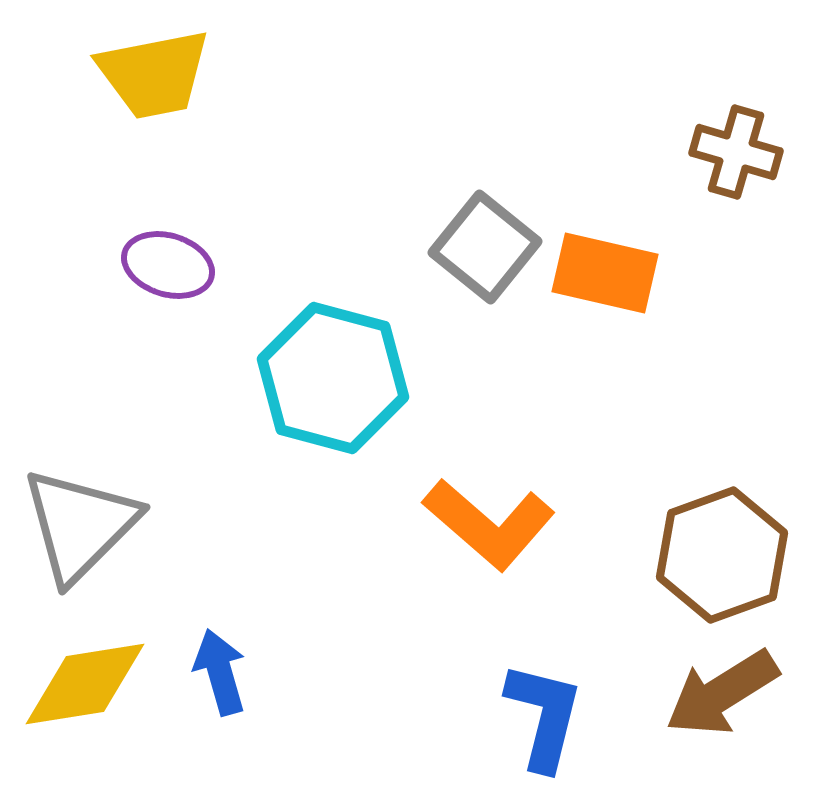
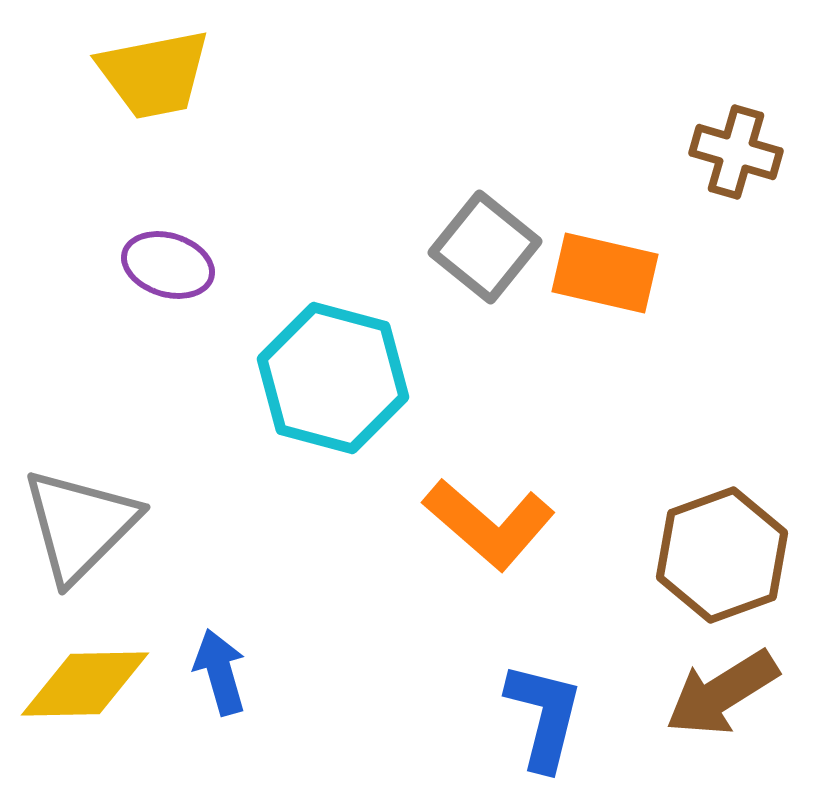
yellow diamond: rotated 8 degrees clockwise
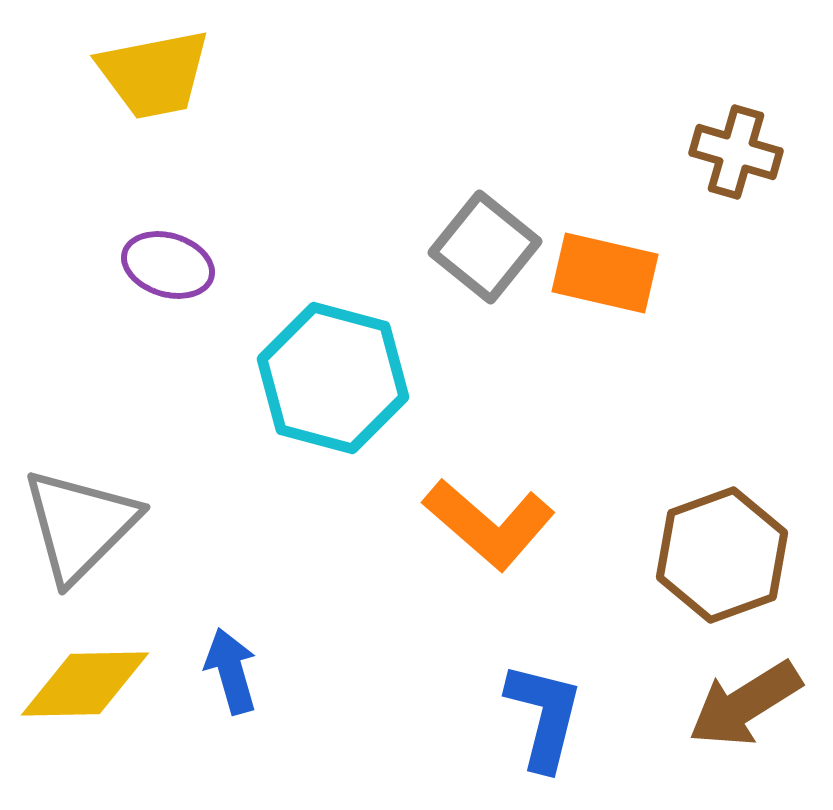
blue arrow: moved 11 px right, 1 px up
brown arrow: moved 23 px right, 11 px down
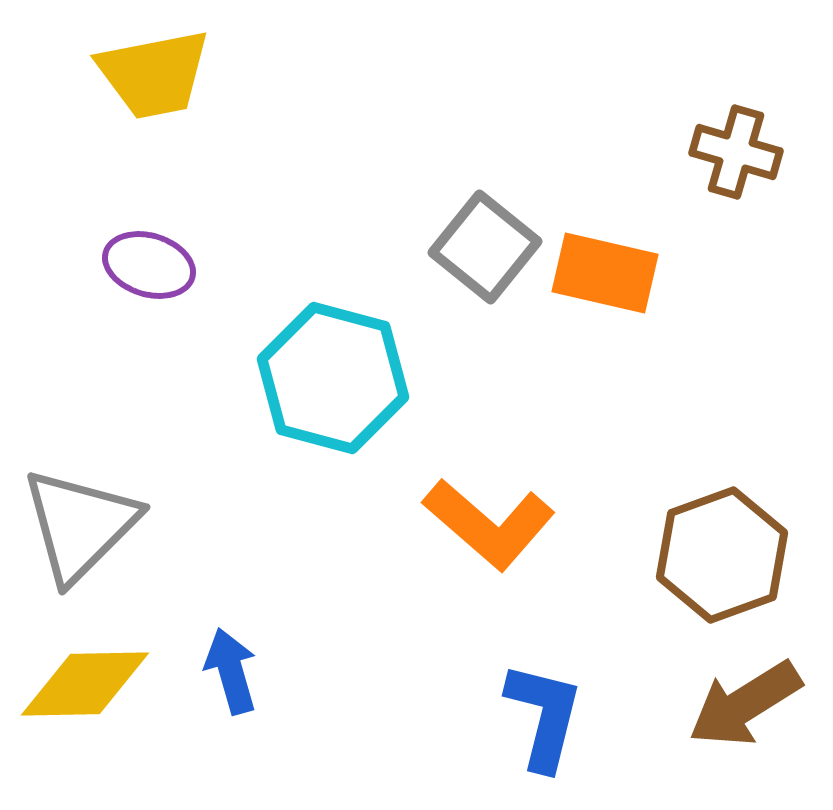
purple ellipse: moved 19 px left
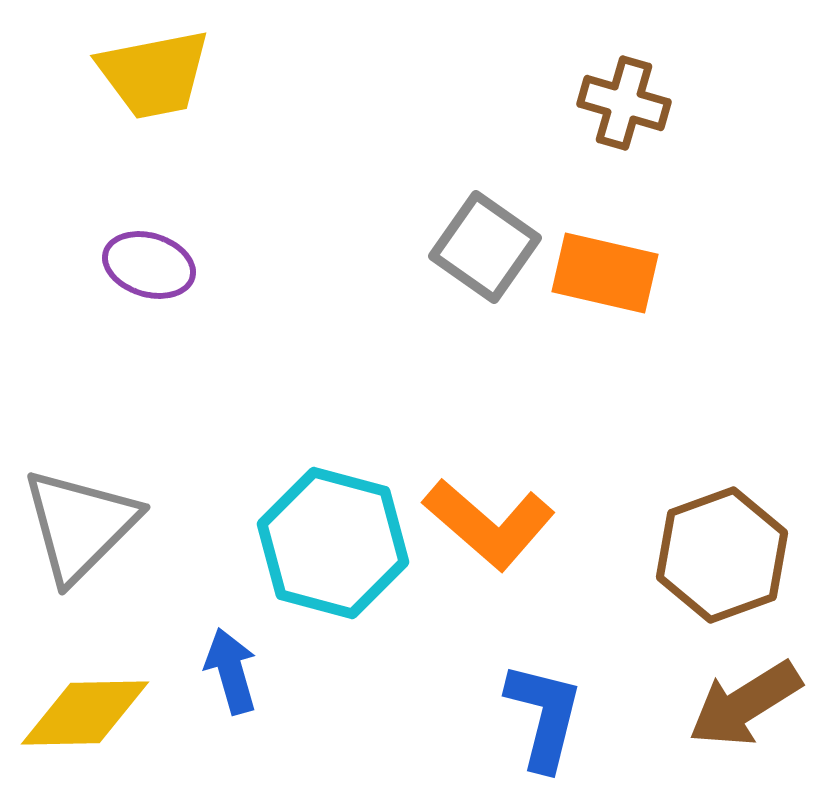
brown cross: moved 112 px left, 49 px up
gray square: rotated 4 degrees counterclockwise
cyan hexagon: moved 165 px down
yellow diamond: moved 29 px down
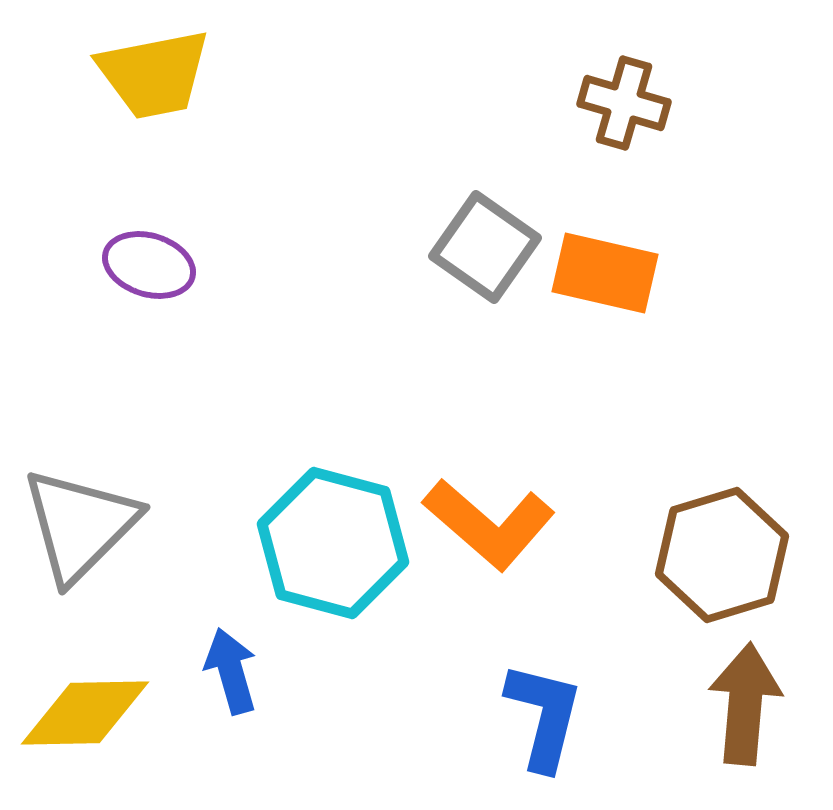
brown hexagon: rotated 3 degrees clockwise
brown arrow: rotated 127 degrees clockwise
